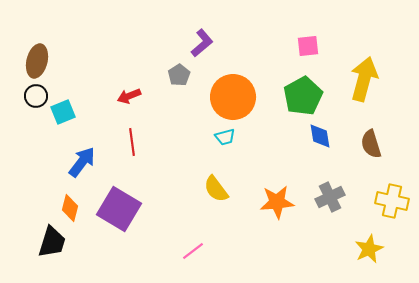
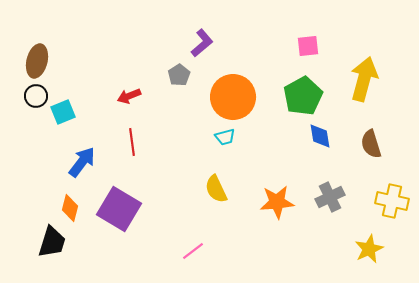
yellow semicircle: rotated 12 degrees clockwise
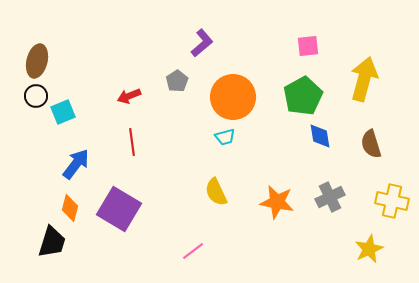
gray pentagon: moved 2 px left, 6 px down
blue arrow: moved 6 px left, 2 px down
yellow semicircle: moved 3 px down
orange star: rotated 16 degrees clockwise
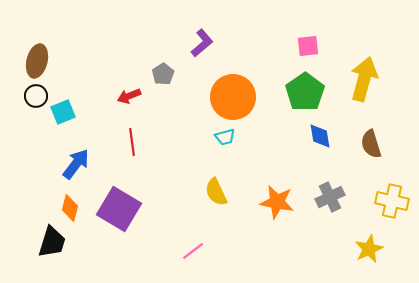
gray pentagon: moved 14 px left, 7 px up
green pentagon: moved 2 px right, 4 px up; rotated 6 degrees counterclockwise
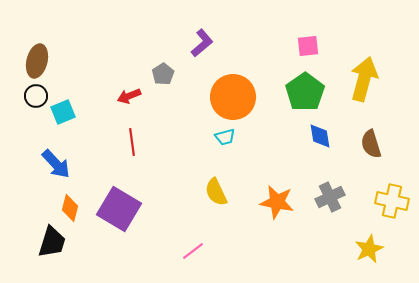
blue arrow: moved 20 px left; rotated 100 degrees clockwise
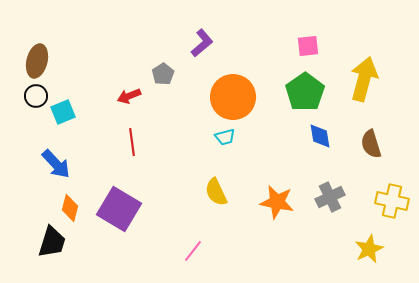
pink line: rotated 15 degrees counterclockwise
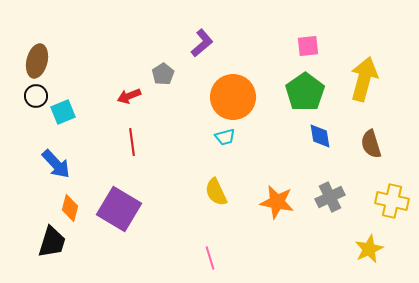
pink line: moved 17 px right, 7 px down; rotated 55 degrees counterclockwise
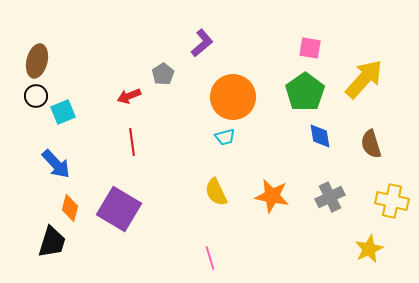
pink square: moved 2 px right, 2 px down; rotated 15 degrees clockwise
yellow arrow: rotated 27 degrees clockwise
orange star: moved 5 px left, 6 px up
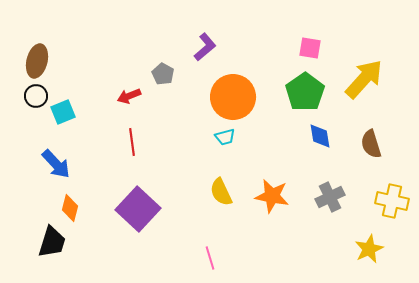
purple L-shape: moved 3 px right, 4 px down
gray pentagon: rotated 10 degrees counterclockwise
yellow semicircle: moved 5 px right
purple square: moved 19 px right; rotated 12 degrees clockwise
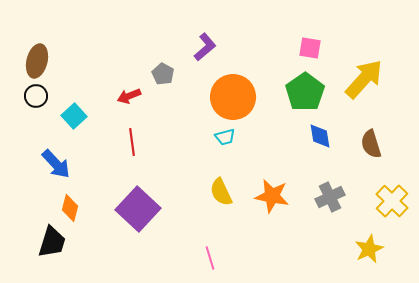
cyan square: moved 11 px right, 4 px down; rotated 20 degrees counterclockwise
yellow cross: rotated 32 degrees clockwise
